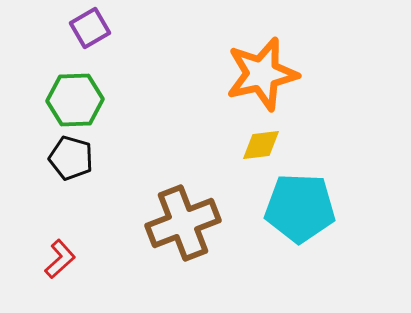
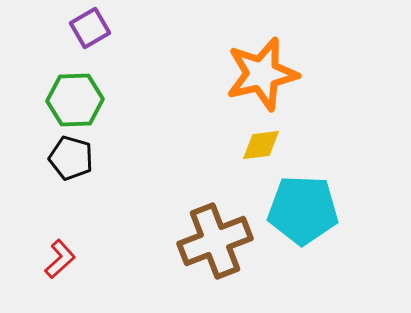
cyan pentagon: moved 3 px right, 2 px down
brown cross: moved 32 px right, 18 px down
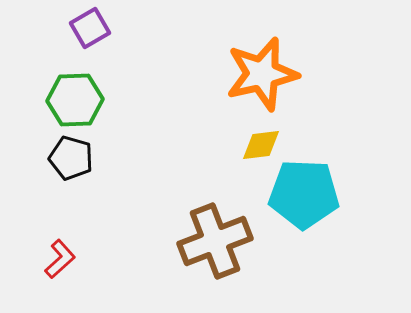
cyan pentagon: moved 1 px right, 16 px up
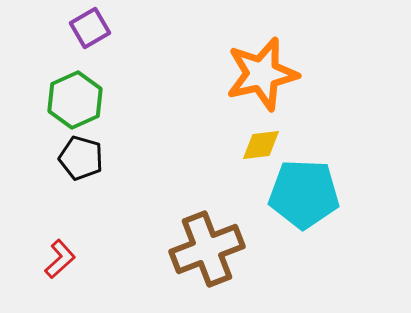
green hexagon: rotated 22 degrees counterclockwise
black pentagon: moved 10 px right
brown cross: moved 8 px left, 8 px down
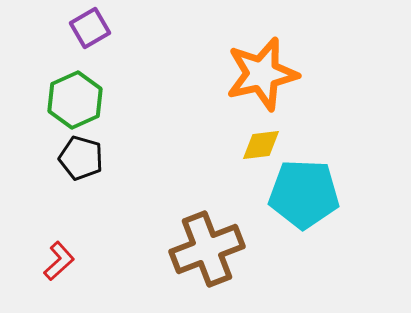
red L-shape: moved 1 px left, 2 px down
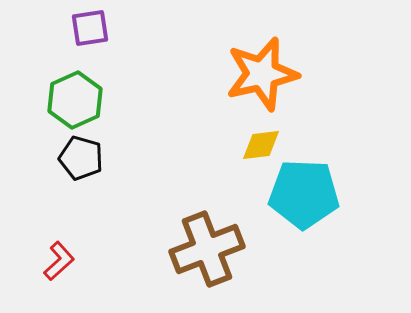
purple square: rotated 21 degrees clockwise
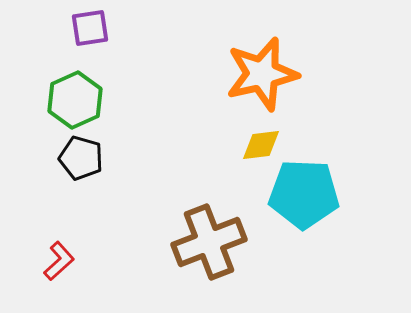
brown cross: moved 2 px right, 7 px up
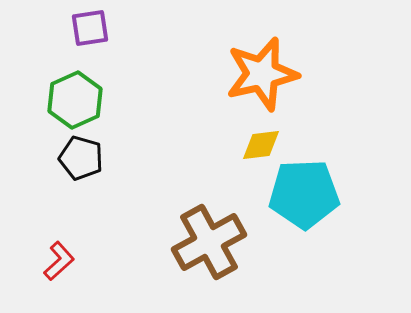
cyan pentagon: rotated 4 degrees counterclockwise
brown cross: rotated 8 degrees counterclockwise
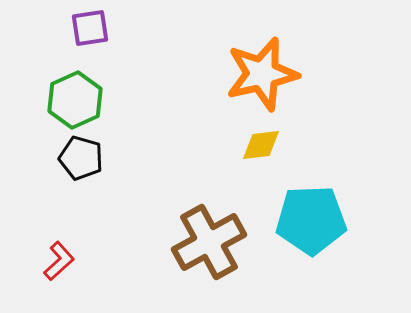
cyan pentagon: moved 7 px right, 26 px down
